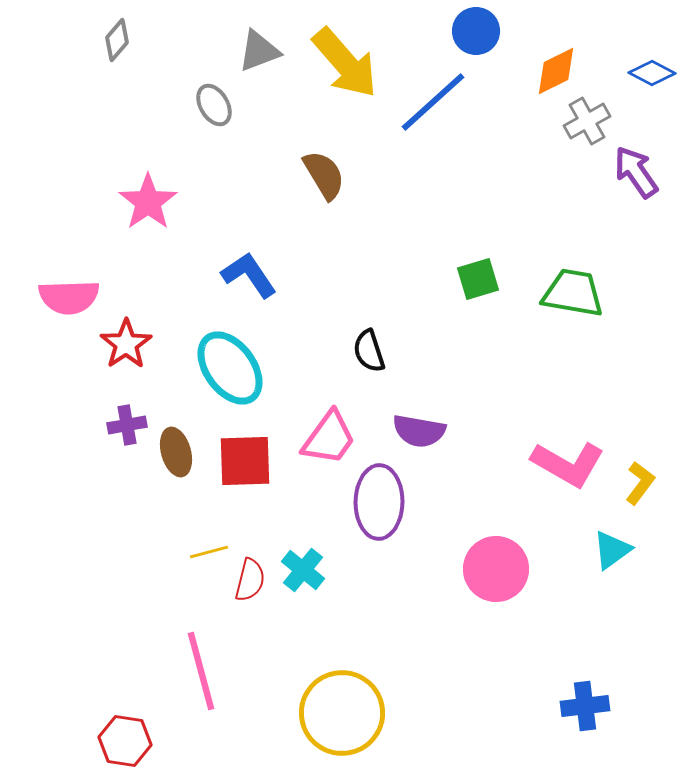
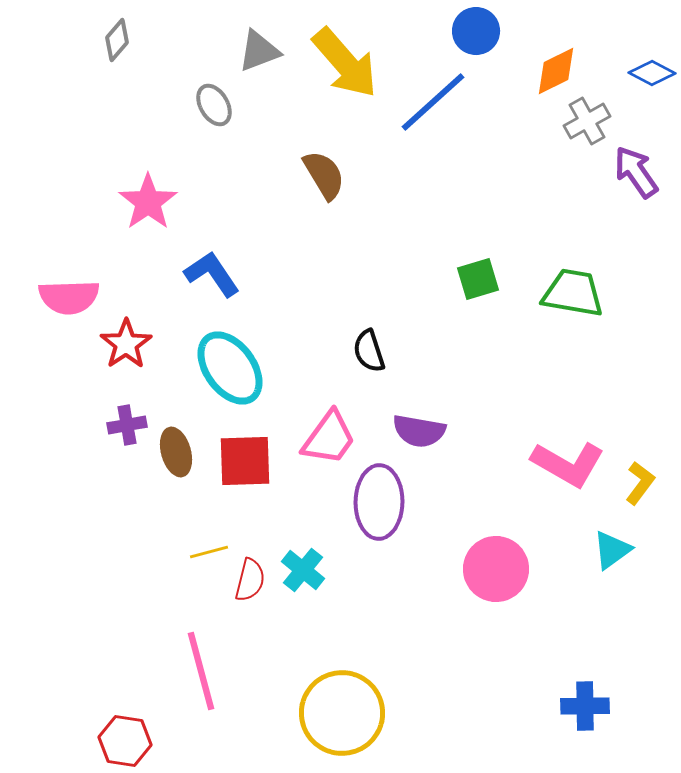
blue L-shape: moved 37 px left, 1 px up
blue cross: rotated 6 degrees clockwise
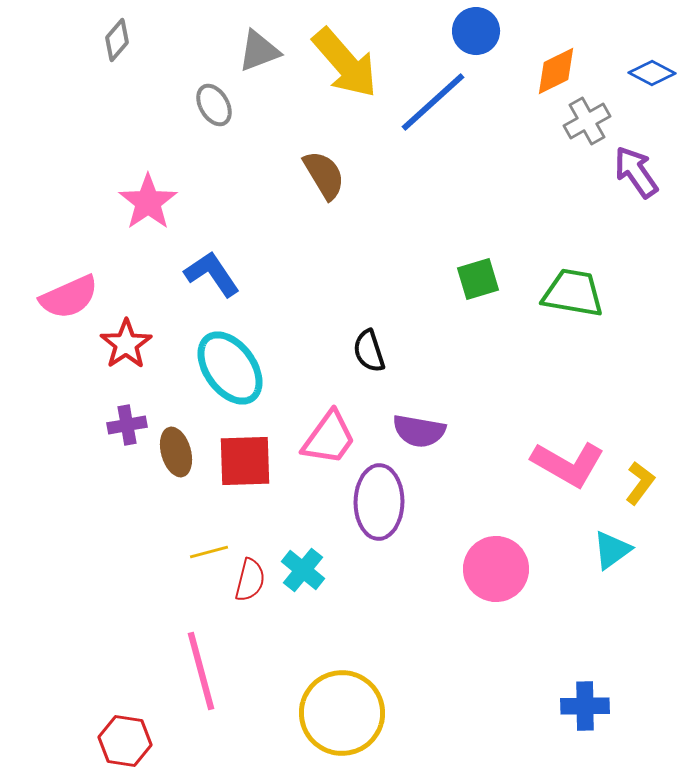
pink semicircle: rotated 22 degrees counterclockwise
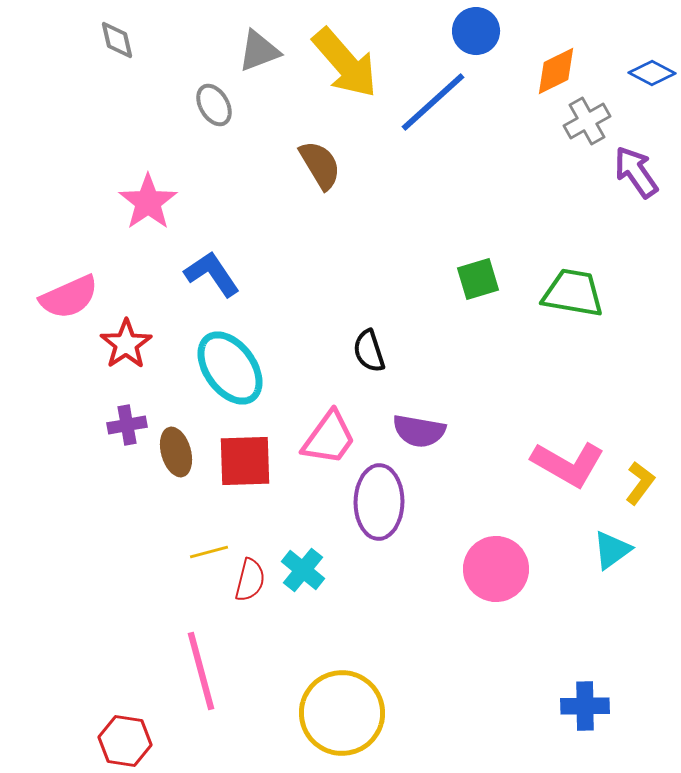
gray diamond: rotated 54 degrees counterclockwise
brown semicircle: moved 4 px left, 10 px up
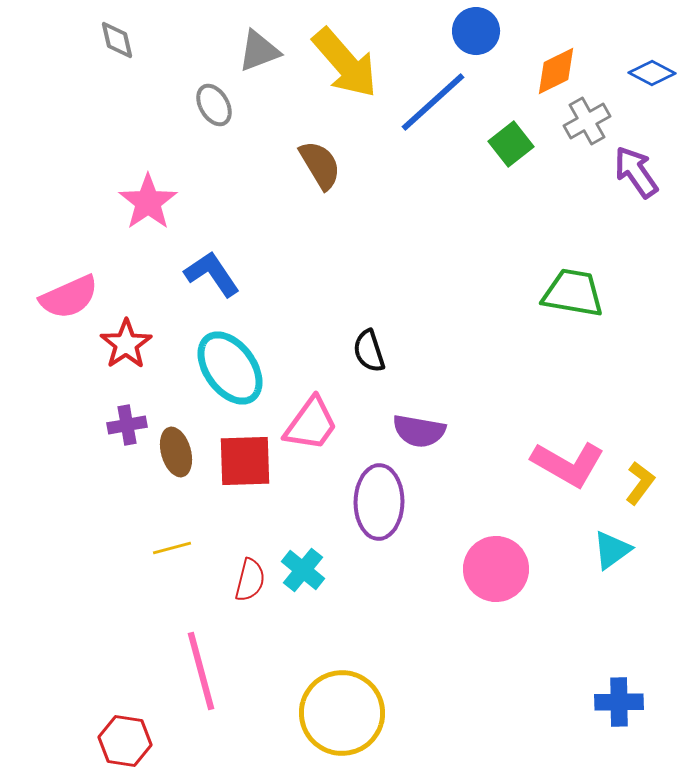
green square: moved 33 px right, 135 px up; rotated 21 degrees counterclockwise
pink trapezoid: moved 18 px left, 14 px up
yellow line: moved 37 px left, 4 px up
blue cross: moved 34 px right, 4 px up
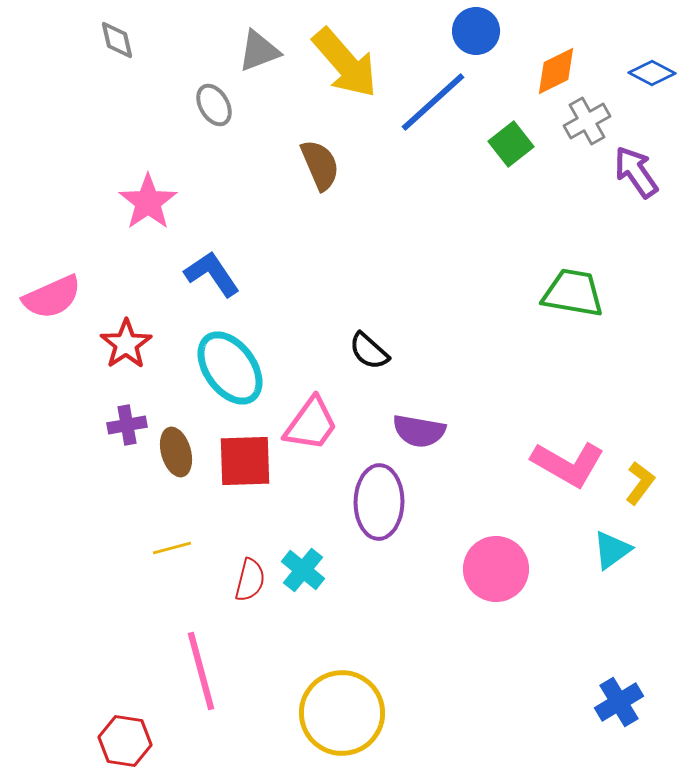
brown semicircle: rotated 8 degrees clockwise
pink semicircle: moved 17 px left
black semicircle: rotated 30 degrees counterclockwise
blue cross: rotated 30 degrees counterclockwise
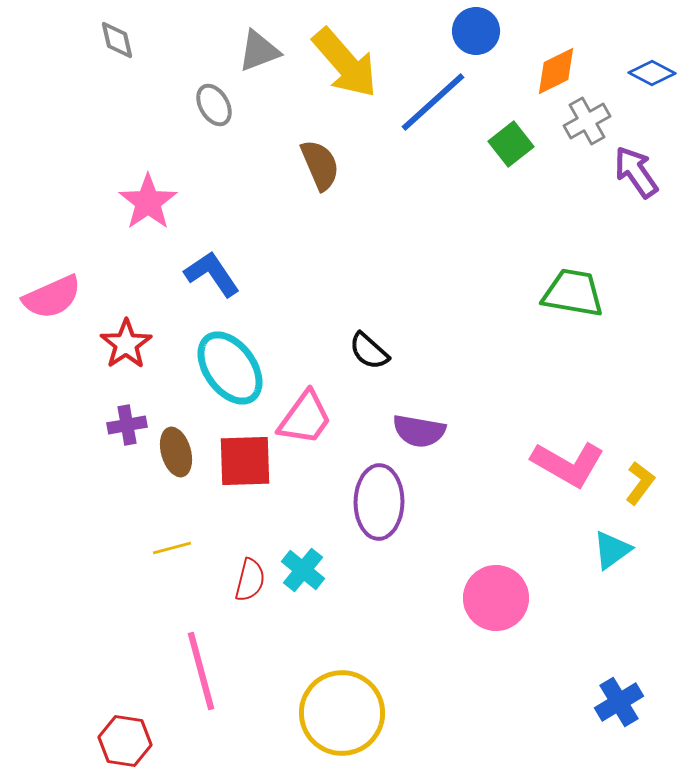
pink trapezoid: moved 6 px left, 6 px up
pink circle: moved 29 px down
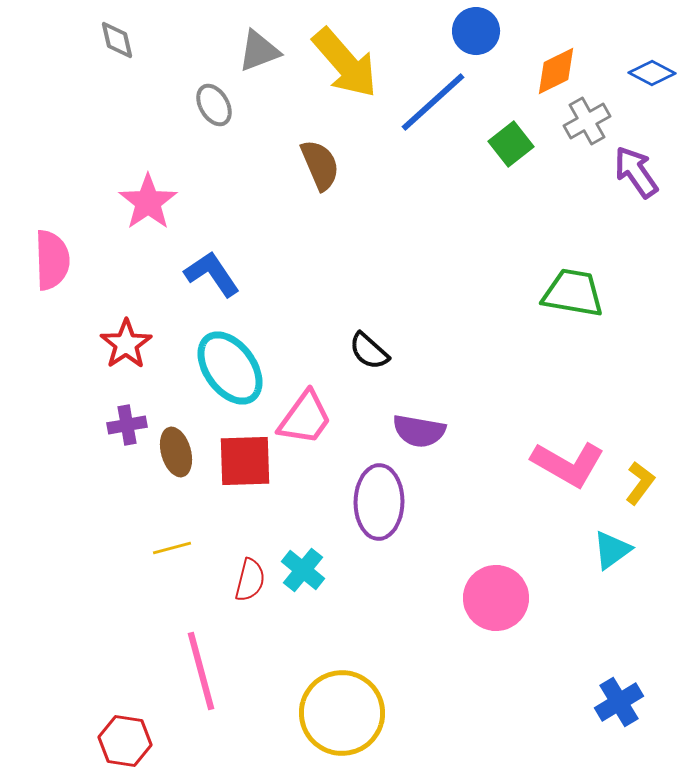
pink semicircle: moved 37 px up; rotated 68 degrees counterclockwise
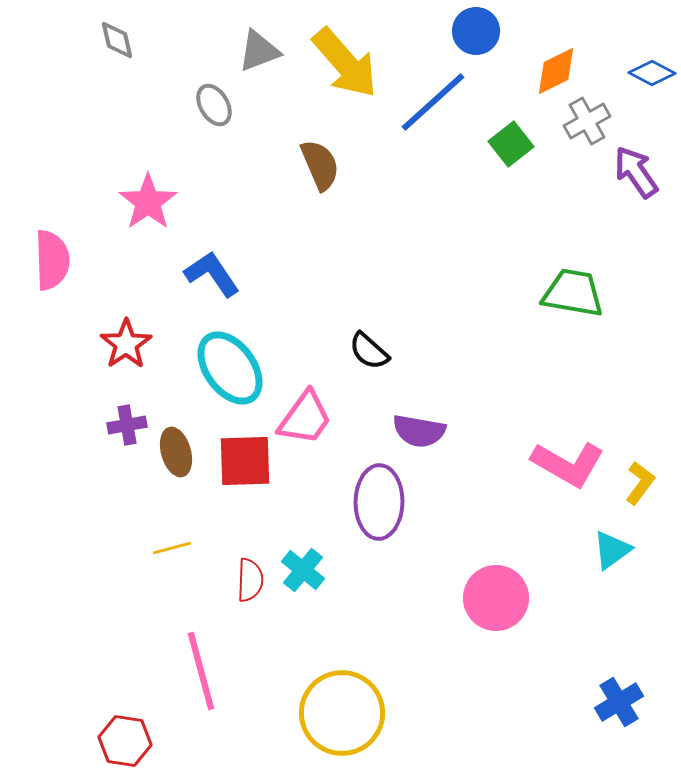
red semicircle: rotated 12 degrees counterclockwise
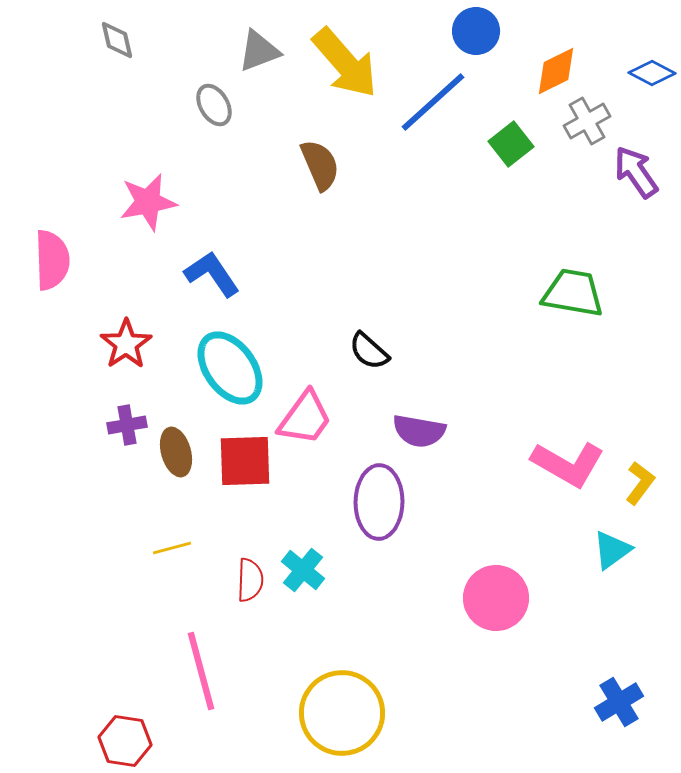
pink star: rotated 24 degrees clockwise
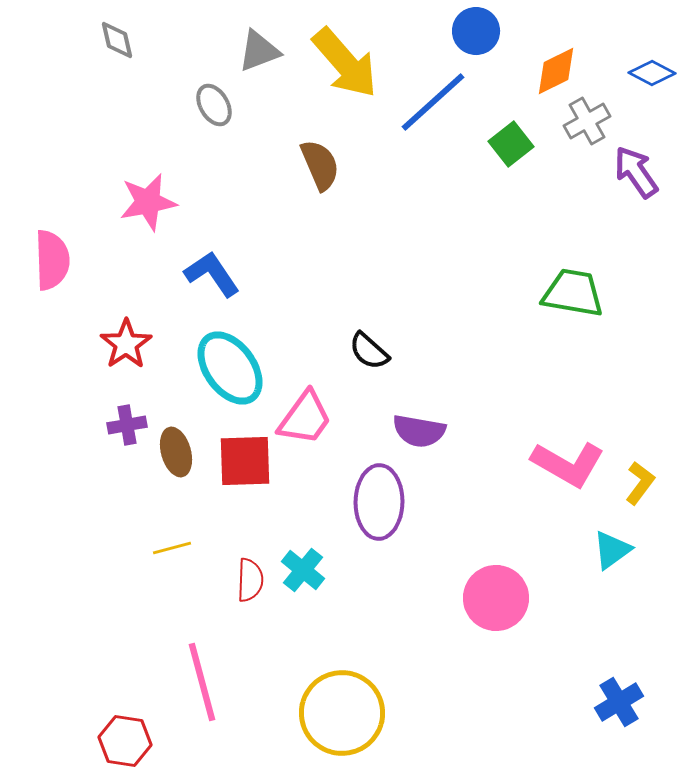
pink line: moved 1 px right, 11 px down
